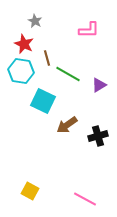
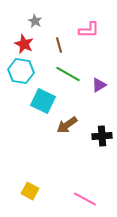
brown line: moved 12 px right, 13 px up
black cross: moved 4 px right; rotated 12 degrees clockwise
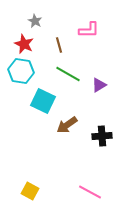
pink line: moved 5 px right, 7 px up
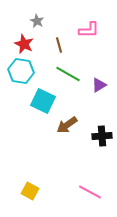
gray star: moved 2 px right
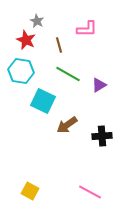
pink L-shape: moved 2 px left, 1 px up
red star: moved 2 px right, 4 px up
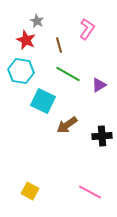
pink L-shape: rotated 55 degrees counterclockwise
